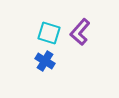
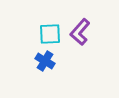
cyan square: moved 1 px right, 1 px down; rotated 20 degrees counterclockwise
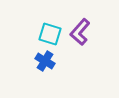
cyan square: rotated 20 degrees clockwise
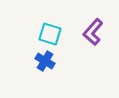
purple L-shape: moved 13 px right
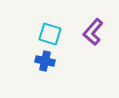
blue cross: rotated 18 degrees counterclockwise
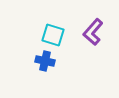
cyan square: moved 3 px right, 1 px down
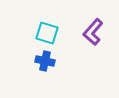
cyan square: moved 6 px left, 2 px up
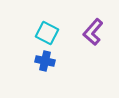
cyan square: rotated 10 degrees clockwise
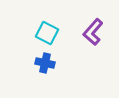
blue cross: moved 2 px down
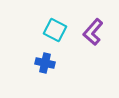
cyan square: moved 8 px right, 3 px up
